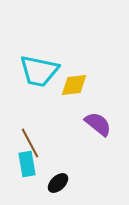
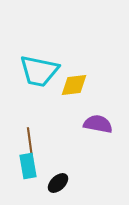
purple semicircle: rotated 28 degrees counterclockwise
brown line: rotated 20 degrees clockwise
cyan rectangle: moved 1 px right, 2 px down
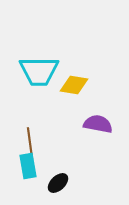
cyan trapezoid: rotated 12 degrees counterclockwise
yellow diamond: rotated 16 degrees clockwise
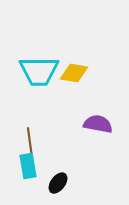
yellow diamond: moved 12 px up
black ellipse: rotated 10 degrees counterclockwise
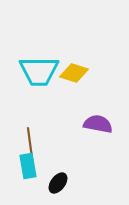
yellow diamond: rotated 8 degrees clockwise
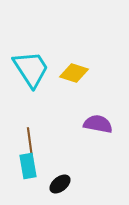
cyan trapezoid: moved 8 px left, 2 px up; rotated 123 degrees counterclockwise
black ellipse: moved 2 px right, 1 px down; rotated 15 degrees clockwise
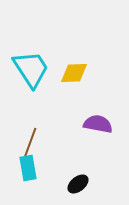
yellow diamond: rotated 20 degrees counterclockwise
brown line: rotated 28 degrees clockwise
cyan rectangle: moved 2 px down
black ellipse: moved 18 px right
